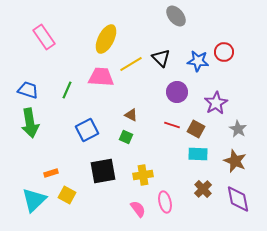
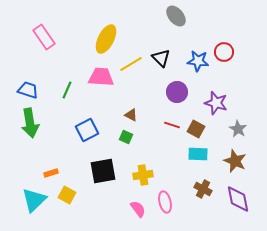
purple star: rotated 25 degrees counterclockwise
brown cross: rotated 18 degrees counterclockwise
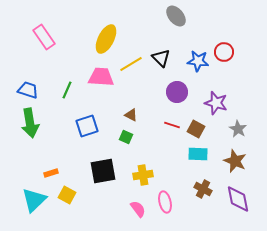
blue square: moved 4 px up; rotated 10 degrees clockwise
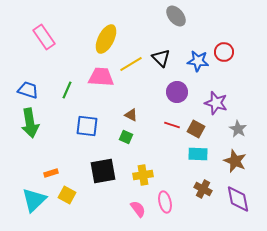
blue square: rotated 25 degrees clockwise
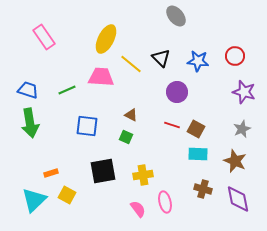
red circle: moved 11 px right, 4 px down
yellow line: rotated 70 degrees clockwise
green line: rotated 42 degrees clockwise
purple star: moved 28 px right, 11 px up
gray star: moved 4 px right; rotated 18 degrees clockwise
brown cross: rotated 12 degrees counterclockwise
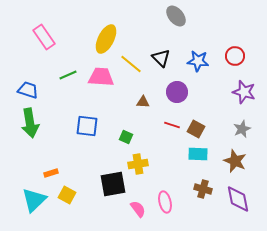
green line: moved 1 px right, 15 px up
brown triangle: moved 12 px right, 13 px up; rotated 24 degrees counterclockwise
black square: moved 10 px right, 13 px down
yellow cross: moved 5 px left, 11 px up
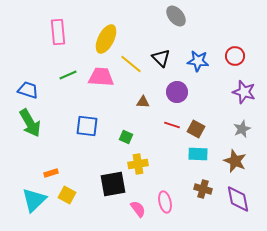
pink rectangle: moved 14 px right, 5 px up; rotated 30 degrees clockwise
green arrow: rotated 20 degrees counterclockwise
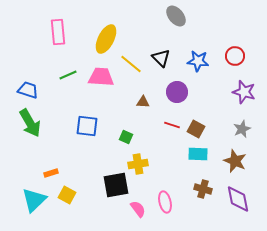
black square: moved 3 px right, 1 px down
